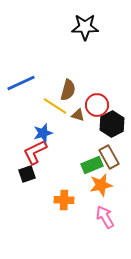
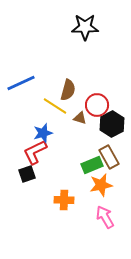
brown triangle: moved 2 px right, 3 px down
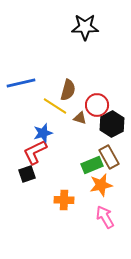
blue line: rotated 12 degrees clockwise
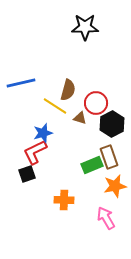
red circle: moved 1 px left, 2 px up
brown rectangle: rotated 10 degrees clockwise
orange star: moved 14 px right, 1 px down
pink arrow: moved 1 px right, 1 px down
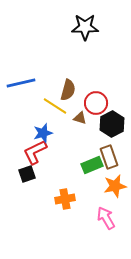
orange cross: moved 1 px right, 1 px up; rotated 12 degrees counterclockwise
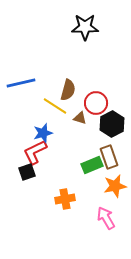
black square: moved 2 px up
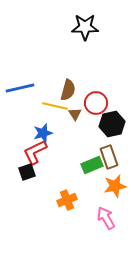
blue line: moved 1 px left, 5 px down
yellow line: rotated 20 degrees counterclockwise
brown triangle: moved 5 px left, 4 px up; rotated 40 degrees clockwise
black hexagon: rotated 15 degrees clockwise
orange cross: moved 2 px right, 1 px down; rotated 12 degrees counterclockwise
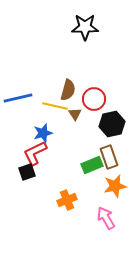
blue line: moved 2 px left, 10 px down
red circle: moved 2 px left, 4 px up
red L-shape: moved 1 px down
